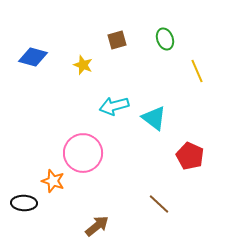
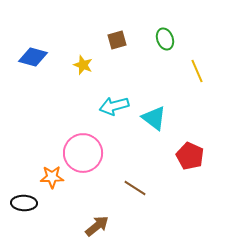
orange star: moved 1 px left, 4 px up; rotated 20 degrees counterclockwise
brown line: moved 24 px left, 16 px up; rotated 10 degrees counterclockwise
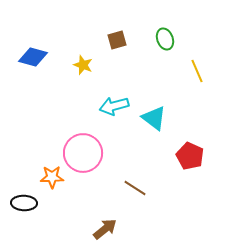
brown arrow: moved 8 px right, 3 px down
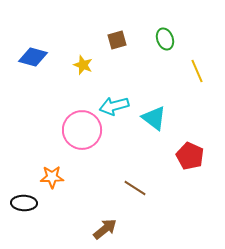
pink circle: moved 1 px left, 23 px up
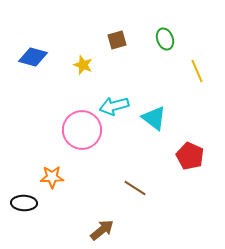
brown arrow: moved 3 px left, 1 px down
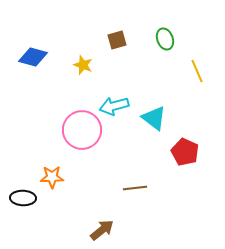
red pentagon: moved 5 px left, 4 px up
brown line: rotated 40 degrees counterclockwise
black ellipse: moved 1 px left, 5 px up
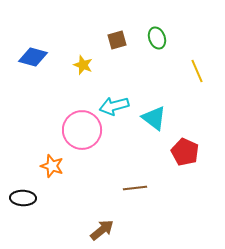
green ellipse: moved 8 px left, 1 px up
orange star: moved 11 px up; rotated 20 degrees clockwise
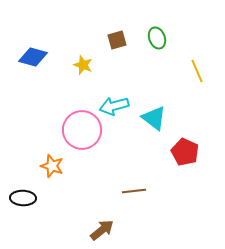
brown line: moved 1 px left, 3 px down
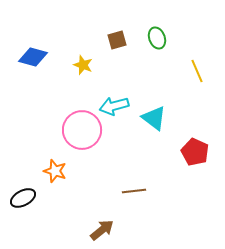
red pentagon: moved 10 px right
orange star: moved 3 px right, 5 px down
black ellipse: rotated 30 degrees counterclockwise
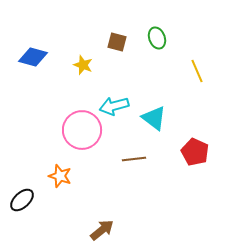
brown square: moved 2 px down; rotated 30 degrees clockwise
orange star: moved 5 px right, 5 px down
brown line: moved 32 px up
black ellipse: moved 1 px left, 2 px down; rotated 15 degrees counterclockwise
